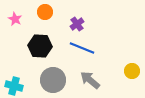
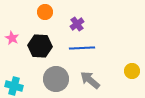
pink star: moved 3 px left, 19 px down
blue line: rotated 25 degrees counterclockwise
gray circle: moved 3 px right, 1 px up
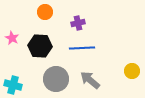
purple cross: moved 1 px right, 1 px up; rotated 24 degrees clockwise
cyan cross: moved 1 px left, 1 px up
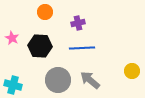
gray circle: moved 2 px right, 1 px down
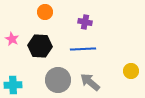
purple cross: moved 7 px right, 1 px up; rotated 24 degrees clockwise
pink star: moved 1 px down
blue line: moved 1 px right, 1 px down
yellow circle: moved 1 px left
gray arrow: moved 2 px down
cyan cross: rotated 18 degrees counterclockwise
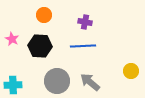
orange circle: moved 1 px left, 3 px down
blue line: moved 3 px up
gray circle: moved 1 px left, 1 px down
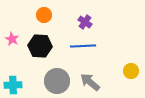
purple cross: rotated 24 degrees clockwise
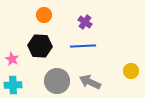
pink star: moved 20 px down
gray arrow: rotated 15 degrees counterclockwise
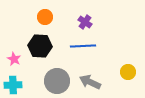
orange circle: moved 1 px right, 2 px down
pink star: moved 2 px right
yellow circle: moved 3 px left, 1 px down
